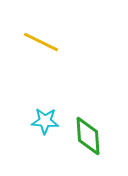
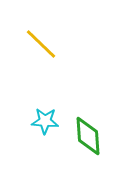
yellow line: moved 2 px down; rotated 18 degrees clockwise
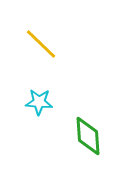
cyan star: moved 6 px left, 19 px up
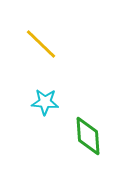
cyan star: moved 6 px right
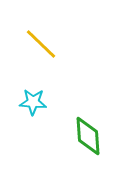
cyan star: moved 12 px left
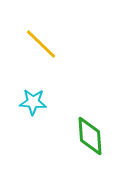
green diamond: moved 2 px right
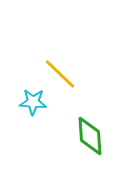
yellow line: moved 19 px right, 30 px down
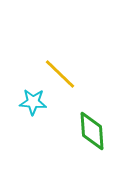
green diamond: moved 2 px right, 5 px up
